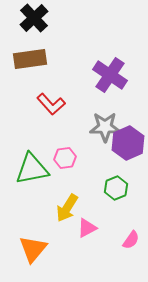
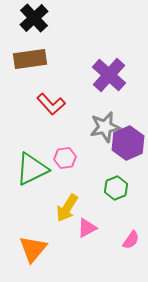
purple cross: moved 1 px left; rotated 8 degrees clockwise
gray star: rotated 12 degrees counterclockwise
green triangle: rotated 15 degrees counterclockwise
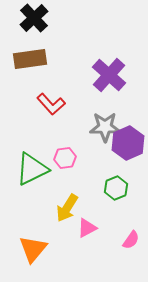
gray star: rotated 12 degrees clockwise
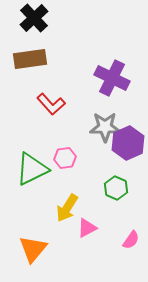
purple cross: moved 3 px right, 3 px down; rotated 16 degrees counterclockwise
green hexagon: rotated 15 degrees counterclockwise
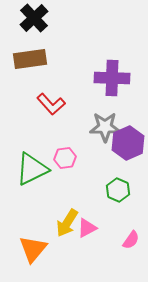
purple cross: rotated 24 degrees counterclockwise
green hexagon: moved 2 px right, 2 px down
yellow arrow: moved 15 px down
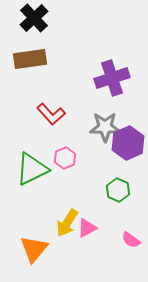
purple cross: rotated 20 degrees counterclockwise
red L-shape: moved 10 px down
pink hexagon: rotated 15 degrees counterclockwise
pink semicircle: rotated 90 degrees clockwise
orange triangle: moved 1 px right
